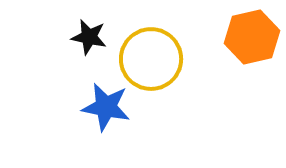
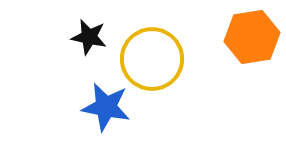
orange hexagon: rotated 4 degrees clockwise
yellow circle: moved 1 px right
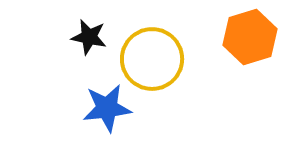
orange hexagon: moved 2 px left; rotated 8 degrees counterclockwise
blue star: moved 1 px right, 1 px down; rotated 18 degrees counterclockwise
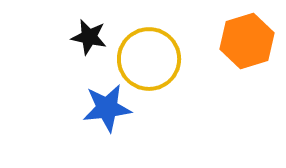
orange hexagon: moved 3 px left, 4 px down
yellow circle: moved 3 px left
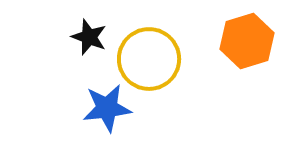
black star: rotated 9 degrees clockwise
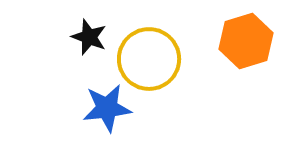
orange hexagon: moved 1 px left
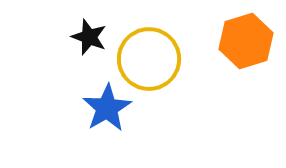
blue star: rotated 24 degrees counterclockwise
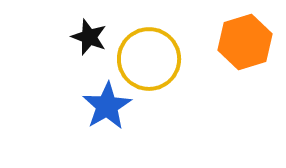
orange hexagon: moved 1 px left, 1 px down
blue star: moved 2 px up
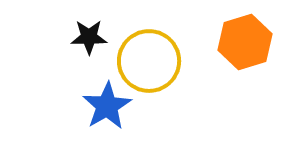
black star: rotated 21 degrees counterclockwise
yellow circle: moved 2 px down
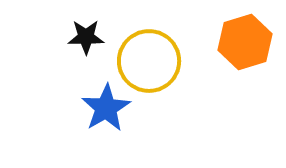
black star: moved 3 px left
blue star: moved 1 px left, 2 px down
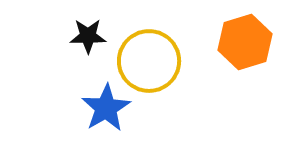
black star: moved 2 px right, 1 px up
